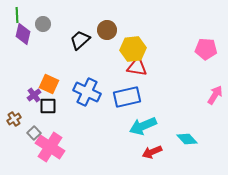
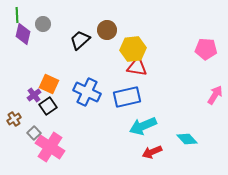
black square: rotated 36 degrees counterclockwise
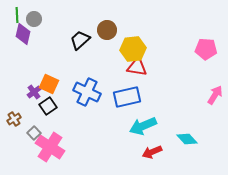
gray circle: moved 9 px left, 5 px up
purple cross: moved 3 px up
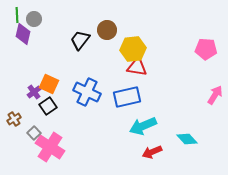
black trapezoid: rotated 10 degrees counterclockwise
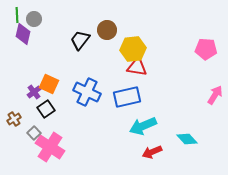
black square: moved 2 px left, 3 px down
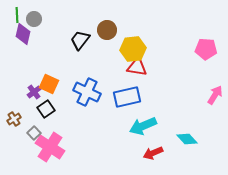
red arrow: moved 1 px right, 1 px down
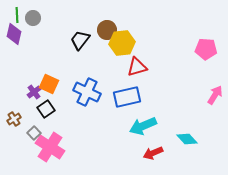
gray circle: moved 1 px left, 1 px up
purple diamond: moved 9 px left
yellow hexagon: moved 11 px left, 6 px up
red triangle: rotated 25 degrees counterclockwise
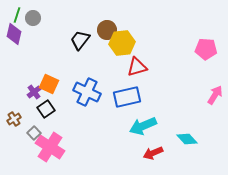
green line: rotated 21 degrees clockwise
